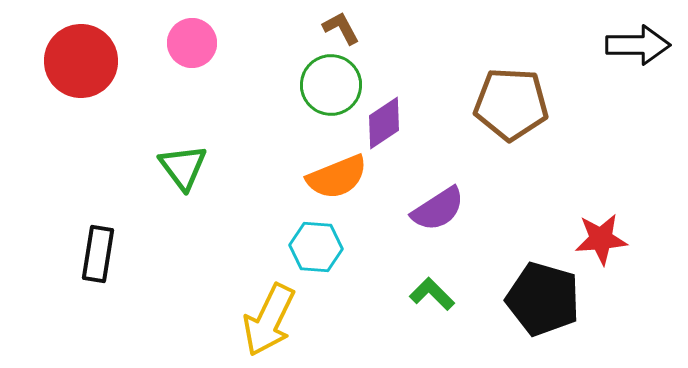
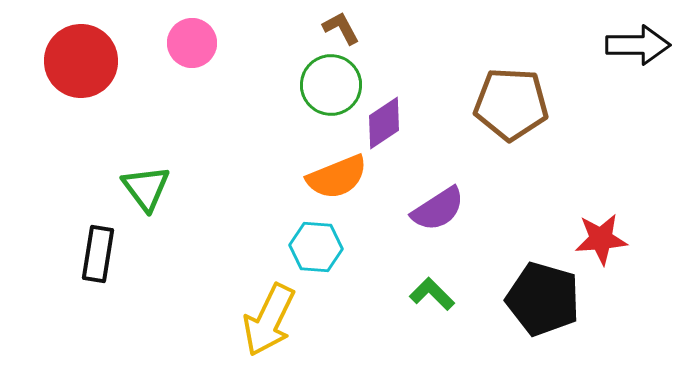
green triangle: moved 37 px left, 21 px down
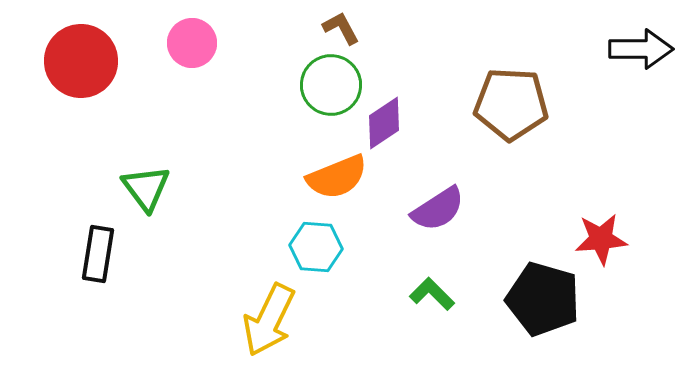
black arrow: moved 3 px right, 4 px down
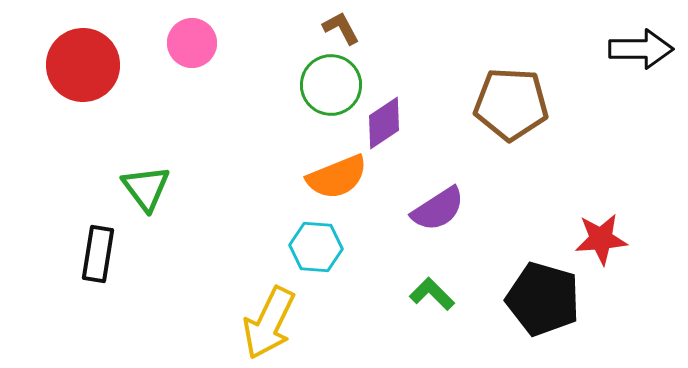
red circle: moved 2 px right, 4 px down
yellow arrow: moved 3 px down
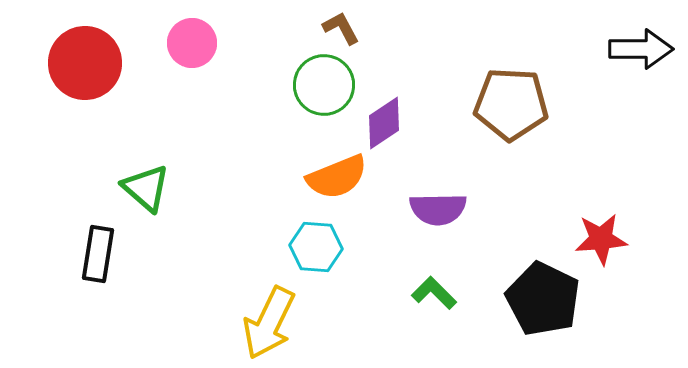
red circle: moved 2 px right, 2 px up
green circle: moved 7 px left
green triangle: rotated 12 degrees counterclockwise
purple semicircle: rotated 32 degrees clockwise
green L-shape: moved 2 px right, 1 px up
black pentagon: rotated 10 degrees clockwise
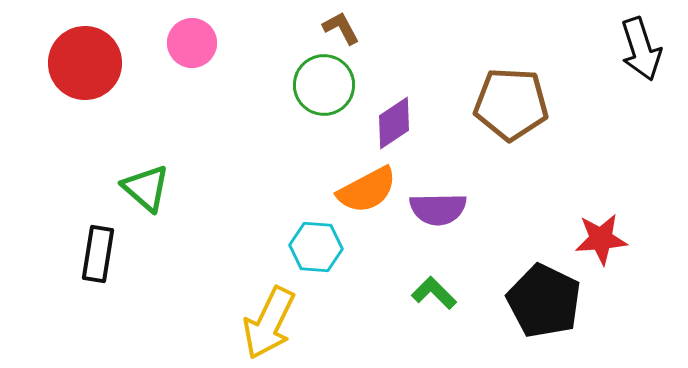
black arrow: rotated 72 degrees clockwise
purple diamond: moved 10 px right
orange semicircle: moved 30 px right, 13 px down; rotated 6 degrees counterclockwise
black pentagon: moved 1 px right, 2 px down
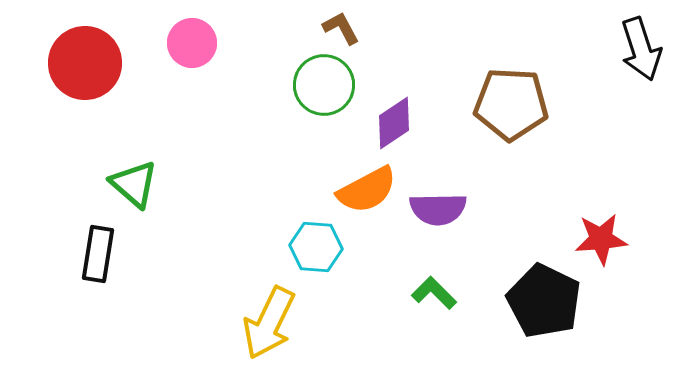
green triangle: moved 12 px left, 4 px up
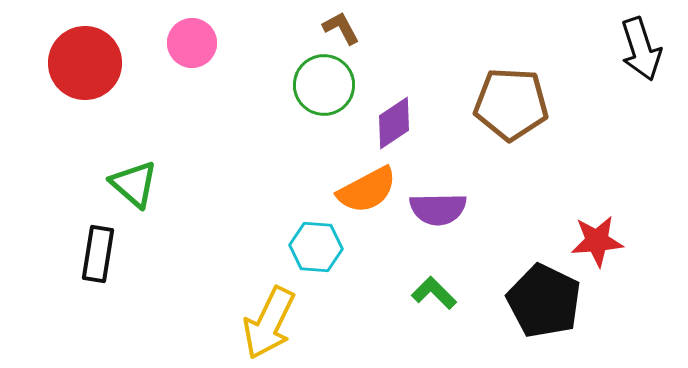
red star: moved 4 px left, 2 px down
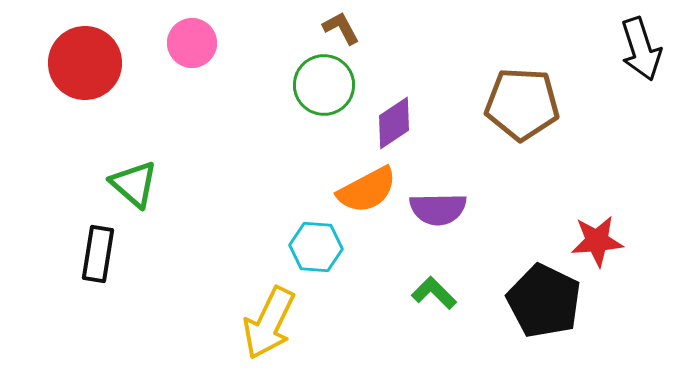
brown pentagon: moved 11 px right
